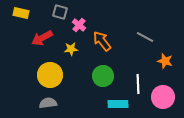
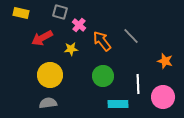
gray line: moved 14 px left, 1 px up; rotated 18 degrees clockwise
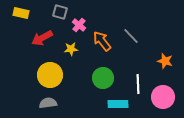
green circle: moved 2 px down
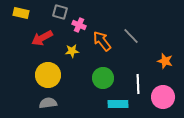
pink cross: rotated 16 degrees counterclockwise
yellow star: moved 1 px right, 2 px down
yellow circle: moved 2 px left
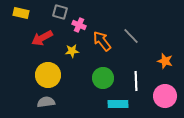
white line: moved 2 px left, 3 px up
pink circle: moved 2 px right, 1 px up
gray semicircle: moved 2 px left, 1 px up
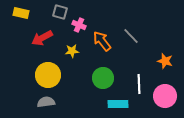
white line: moved 3 px right, 3 px down
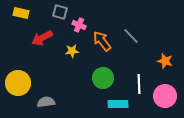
yellow circle: moved 30 px left, 8 px down
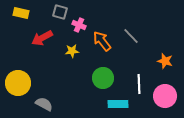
gray semicircle: moved 2 px left, 2 px down; rotated 36 degrees clockwise
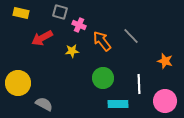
pink circle: moved 5 px down
